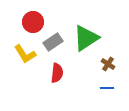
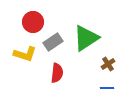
yellow L-shape: rotated 40 degrees counterclockwise
brown cross: rotated 24 degrees clockwise
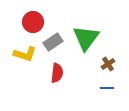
green triangle: rotated 20 degrees counterclockwise
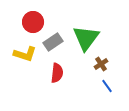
brown cross: moved 7 px left
blue line: moved 2 px up; rotated 56 degrees clockwise
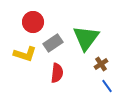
gray rectangle: moved 1 px down
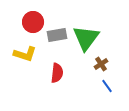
gray rectangle: moved 4 px right, 8 px up; rotated 24 degrees clockwise
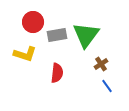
green triangle: moved 3 px up
